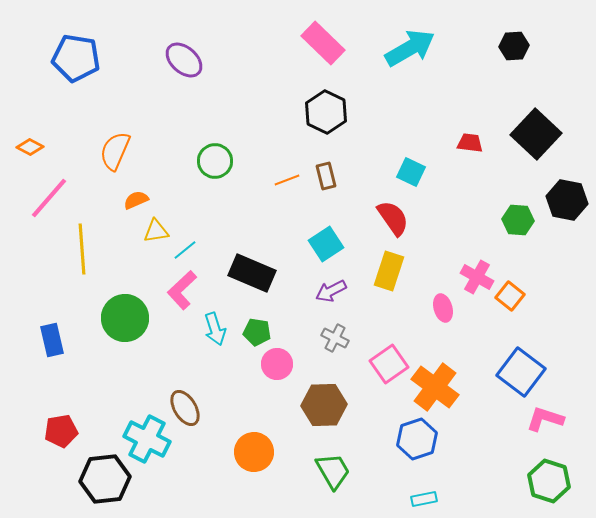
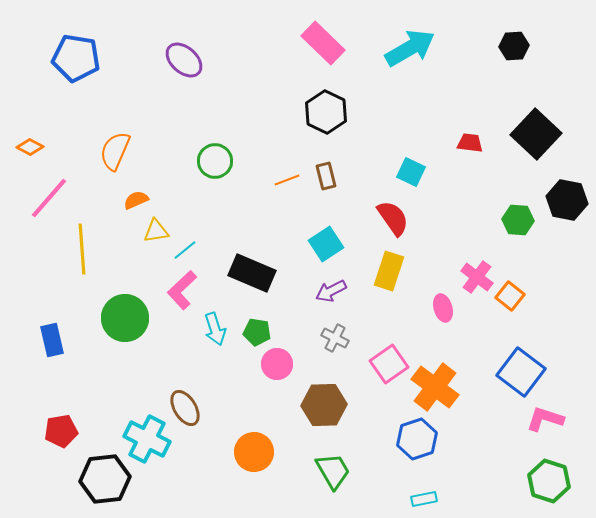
pink cross at (477, 277): rotated 8 degrees clockwise
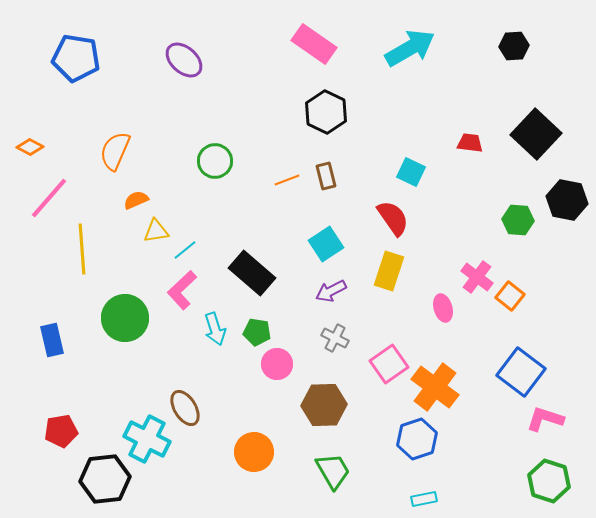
pink rectangle at (323, 43): moved 9 px left, 1 px down; rotated 9 degrees counterclockwise
black rectangle at (252, 273): rotated 18 degrees clockwise
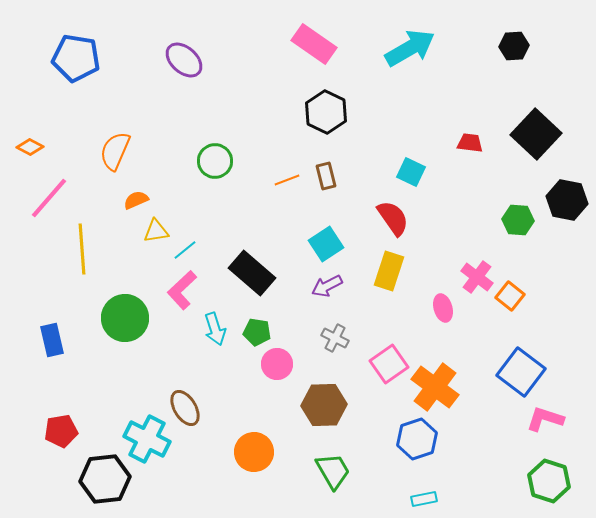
purple arrow at (331, 291): moved 4 px left, 5 px up
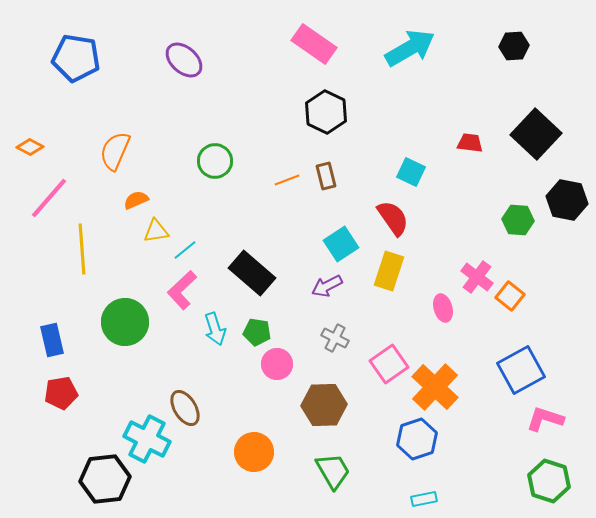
cyan square at (326, 244): moved 15 px right
green circle at (125, 318): moved 4 px down
blue square at (521, 372): moved 2 px up; rotated 24 degrees clockwise
orange cross at (435, 387): rotated 6 degrees clockwise
red pentagon at (61, 431): moved 38 px up
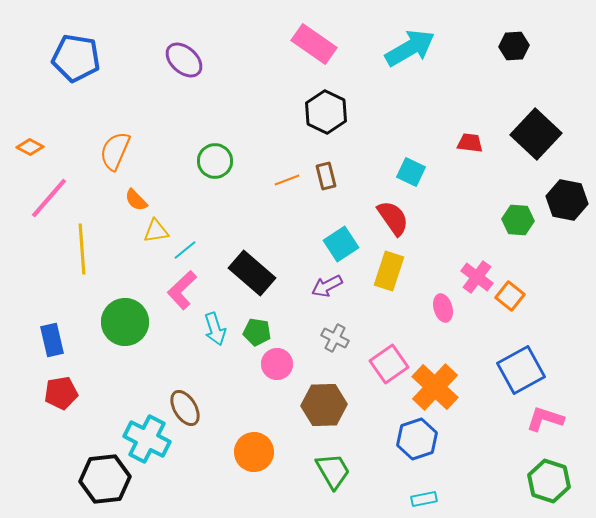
orange semicircle at (136, 200): rotated 110 degrees counterclockwise
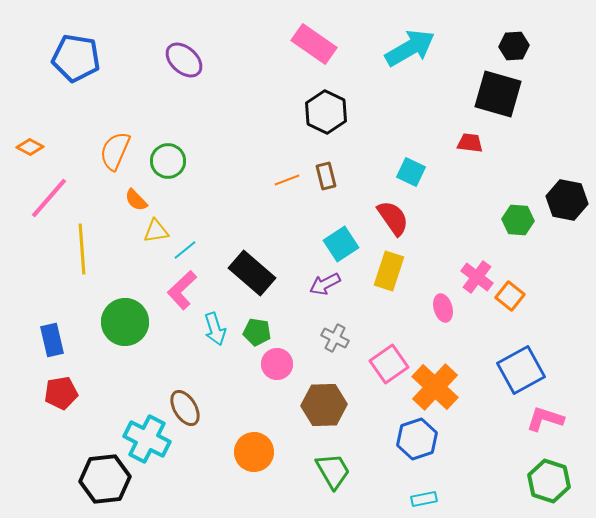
black square at (536, 134): moved 38 px left, 40 px up; rotated 27 degrees counterclockwise
green circle at (215, 161): moved 47 px left
purple arrow at (327, 286): moved 2 px left, 2 px up
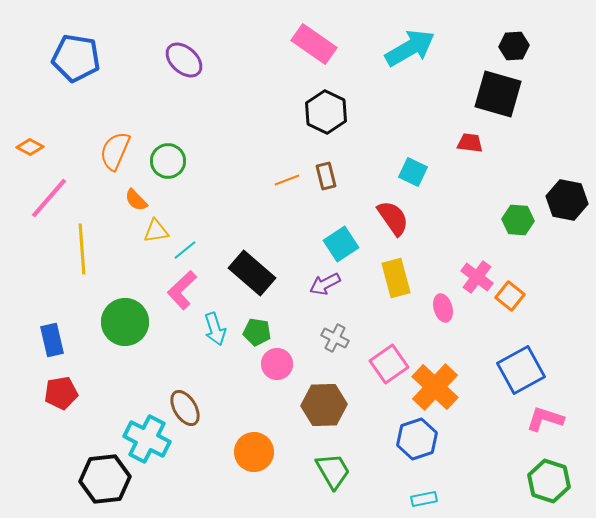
cyan square at (411, 172): moved 2 px right
yellow rectangle at (389, 271): moved 7 px right, 7 px down; rotated 33 degrees counterclockwise
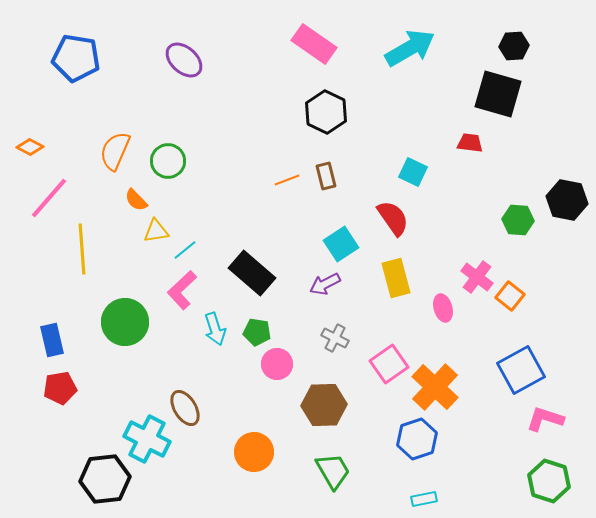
red pentagon at (61, 393): moved 1 px left, 5 px up
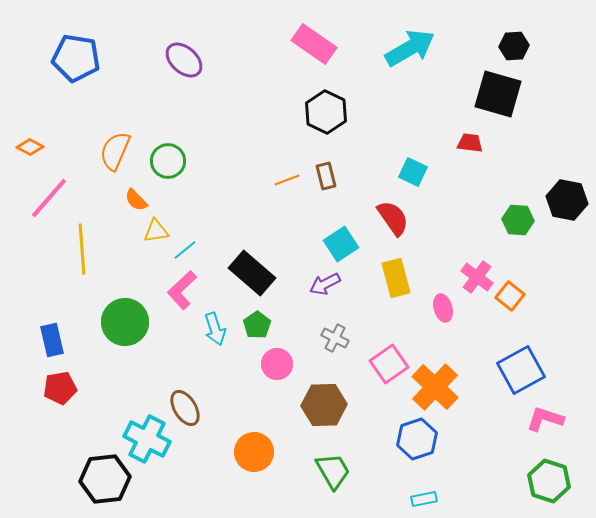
green pentagon at (257, 332): moved 7 px up; rotated 28 degrees clockwise
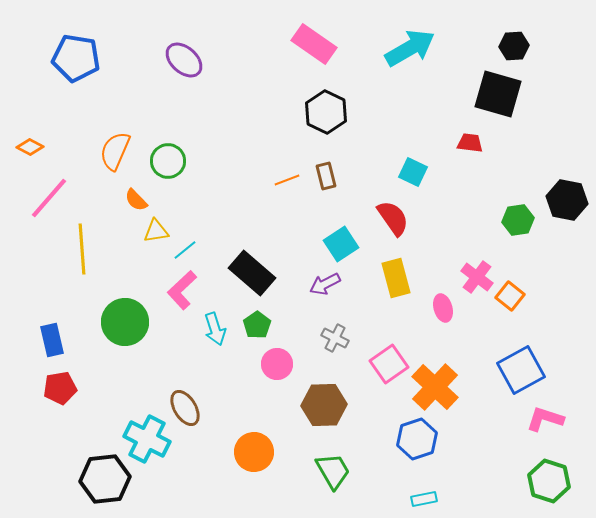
green hexagon at (518, 220): rotated 12 degrees counterclockwise
